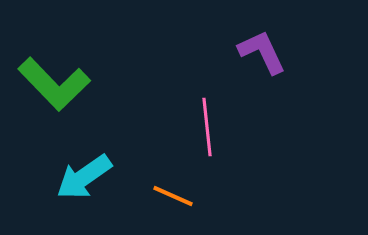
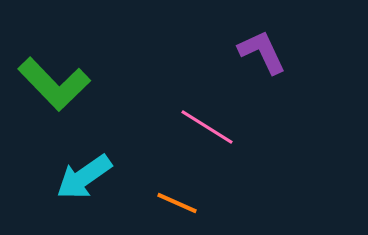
pink line: rotated 52 degrees counterclockwise
orange line: moved 4 px right, 7 px down
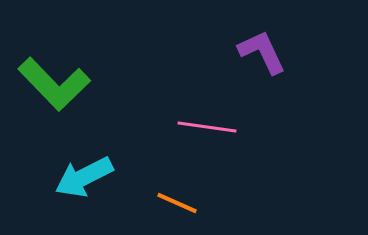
pink line: rotated 24 degrees counterclockwise
cyan arrow: rotated 8 degrees clockwise
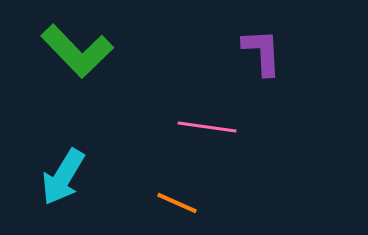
purple L-shape: rotated 22 degrees clockwise
green L-shape: moved 23 px right, 33 px up
cyan arrow: moved 21 px left; rotated 32 degrees counterclockwise
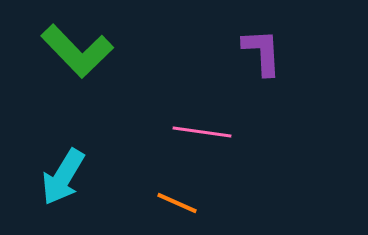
pink line: moved 5 px left, 5 px down
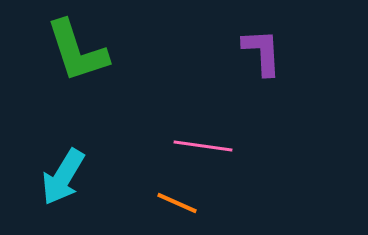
green L-shape: rotated 26 degrees clockwise
pink line: moved 1 px right, 14 px down
